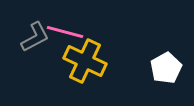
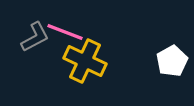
pink line: rotated 6 degrees clockwise
white pentagon: moved 6 px right, 7 px up
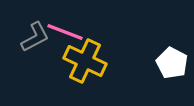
white pentagon: moved 2 px down; rotated 16 degrees counterclockwise
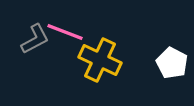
gray L-shape: moved 2 px down
yellow cross: moved 15 px right, 1 px up
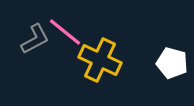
pink line: rotated 18 degrees clockwise
white pentagon: rotated 12 degrees counterclockwise
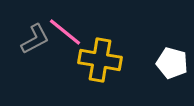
yellow cross: rotated 15 degrees counterclockwise
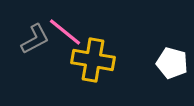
yellow cross: moved 7 px left
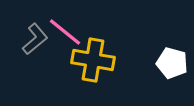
gray L-shape: rotated 12 degrees counterclockwise
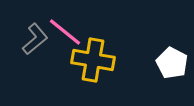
white pentagon: rotated 12 degrees clockwise
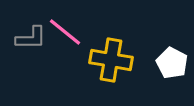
gray L-shape: moved 4 px left, 1 px up; rotated 40 degrees clockwise
yellow cross: moved 18 px right
